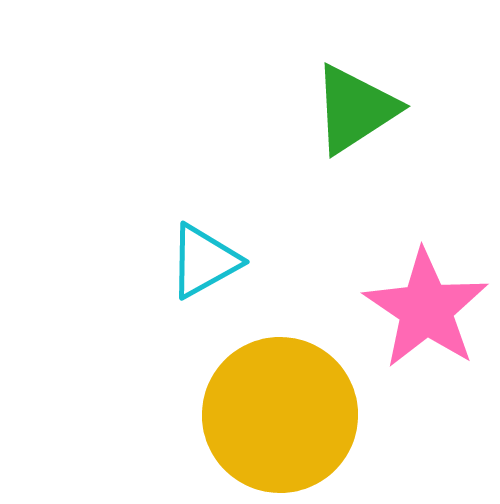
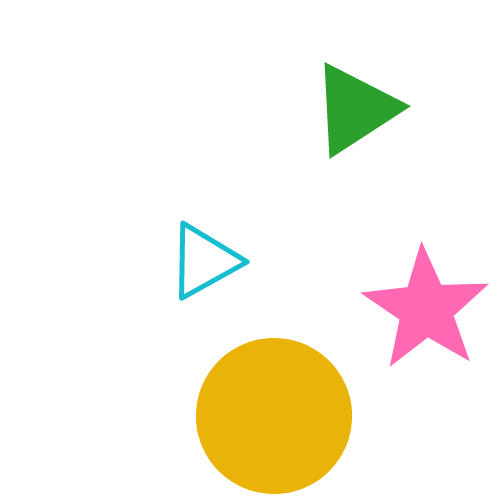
yellow circle: moved 6 px left, 1 px down
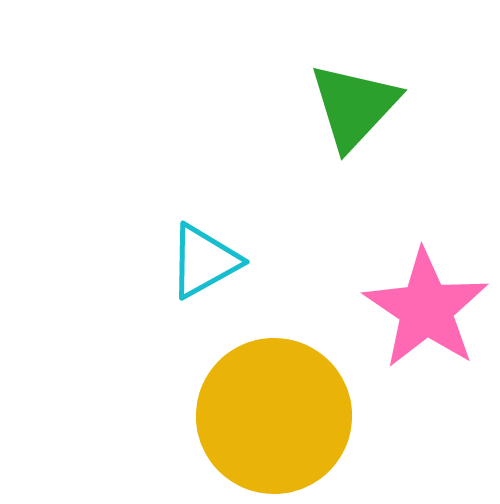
green triangle: moved 1 px left, 3 px up; rotated 14 degrees counterclockwise
